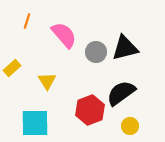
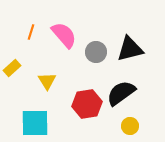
orange line: moved 4 px right, 11 px down
black triangle: moved 5 px right, 1 px down
red hexagon: moved 3 px left, 6 px up; rotated 12 degrees clockwise
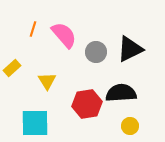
orange line: moved 2 px right, 3 px up
black triangle: rotated 12 degrees counterclockwise
black semicircle: rotated 32 degrees clockwise
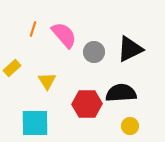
gray circle: moved 2 px left
red hexagon: rotated 8 degrees clockwise
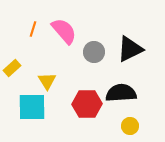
pink semicircle: moved 4 px up
cyan square: moved 3 px left, 16 px up
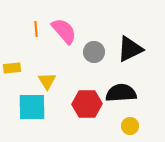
orange line: moved 3 px right; rotated 21 degrees counterclockwise
yellow rectangle: rotated 36 degrees clockwise
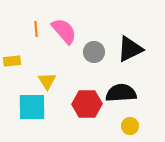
yellow rectangle: moved 7 px up
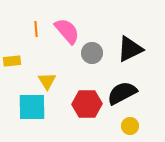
pink semicircle: moved 3 px right
gray circle: moved 2 px left, 1 px down
black semicircle: moved 1 px right; rotated 24 degrees counterclockwise
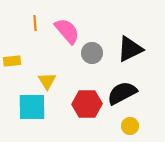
orange line: moved 1 px left, 6 px up
